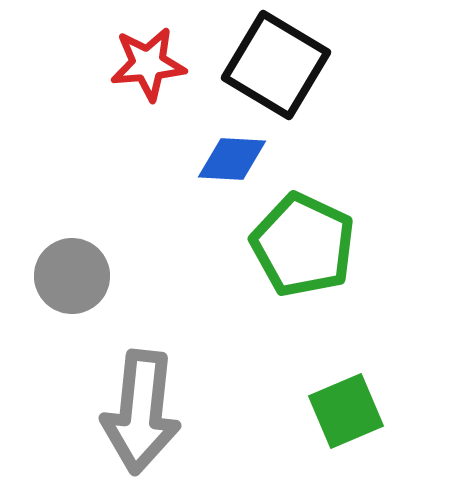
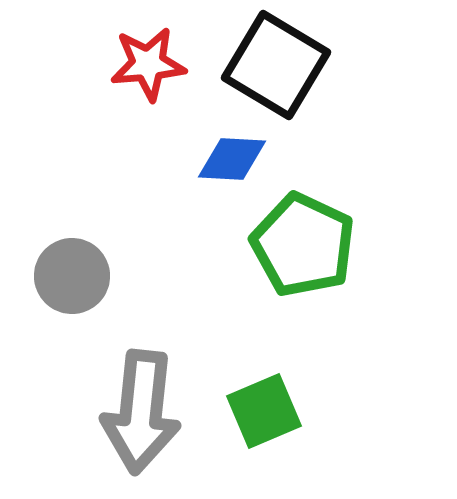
green square: moved 82 px left
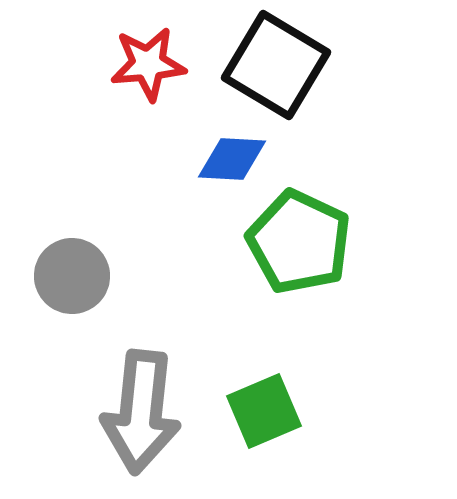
green pentagon: moved 4 px left, 3 px up
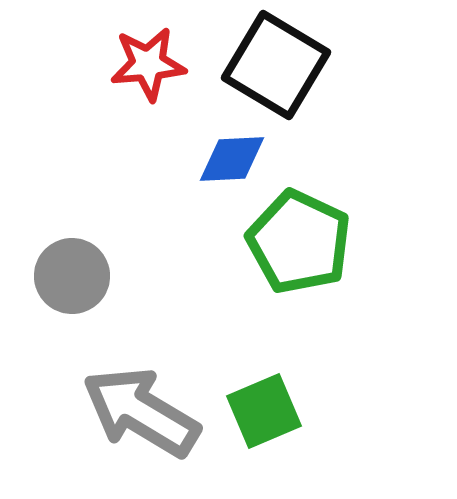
blue diamond: rotated 6 degrees counterclockwise
gray arrow: rotated 115 degrees clockwise
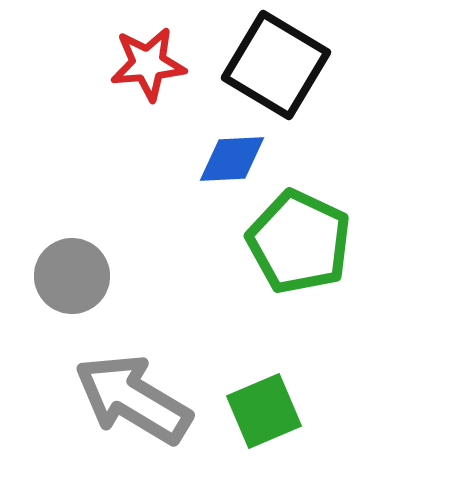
gray arrow: moved 8 px left, 13 px up
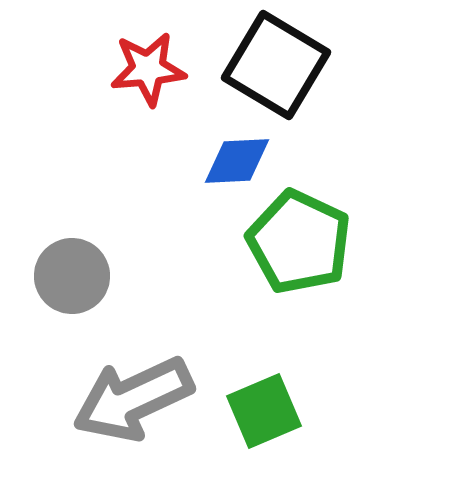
red star: moved 5 px down
blue diamond: moved 5 px right, 2 px down
gray arrow: rotated 56 degrees counterclockwise
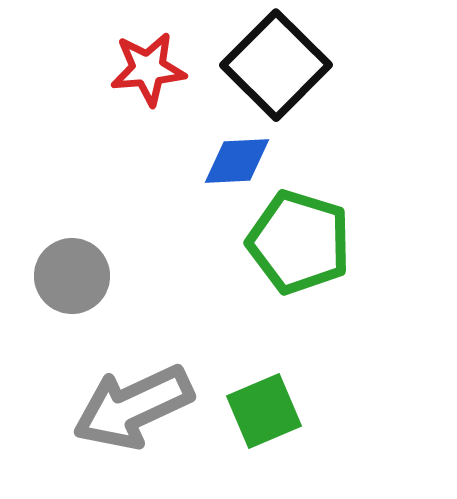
black square: rotated 14 degrees clockwise
green pentagon: rotated 8 degrees counterclockwise
gray arrow: moved 8 px down
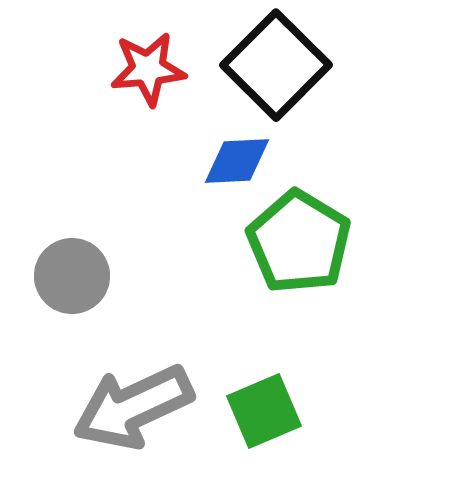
green pentagon: rotated 14 degrees clockwise
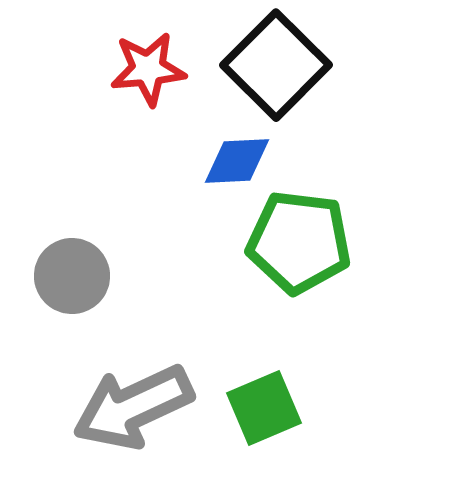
green pentagon: rotated 24 degrees counterclockwise
green square: moved 3 px up
